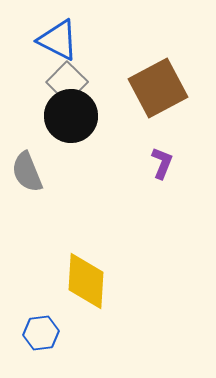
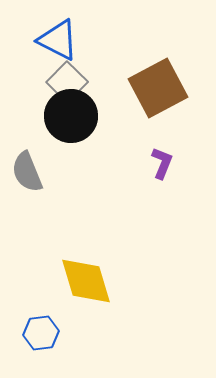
yellow diamond: rotated 20 degrees counterclockwise
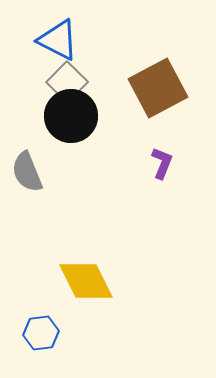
yellow diamond: rotated 10 degrees counterclockwise
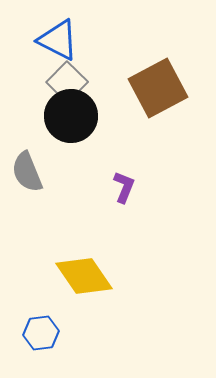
purple L-shape: moved 38 px left, 24 px down
yellow diamond: moved 2 px left, 5 px up; rotated 8 degrees counterclockwise
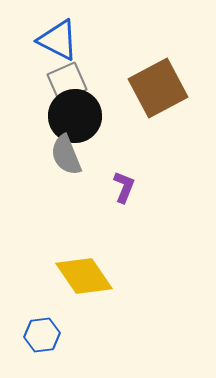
gray square: rotated 21 degrees clockwise
black circle: moved 4 px right
gray semicircle: moved 39 px right, 17 px up
blue hexagon: moved 1 px right, 2 px down
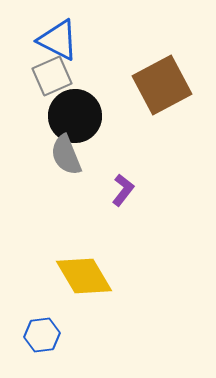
gray square: moved 15 px left, 6 px up
brown square: moved 4 px right, 3 px up
purple L-shape: moved 1 px left, 3 px down; rotated 16 degrees clockwise
yellow diamond: rotated 4 degrees clockwise
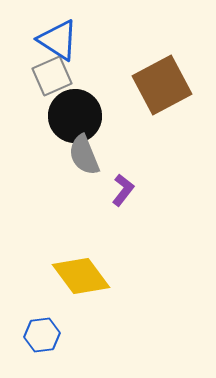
blue triangle: rotated 6 degrees clockwise
gray semicircle: moved 18 px right
yellow diamond: moved 3 px left; rotated 6 degrees counterclockwise
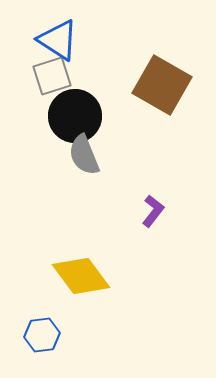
gray square: rotated 6 degrees clockwise
brown square: rotated 32 degrees counterclockwise
purple L-shape: moved 30 px right, 21 px down
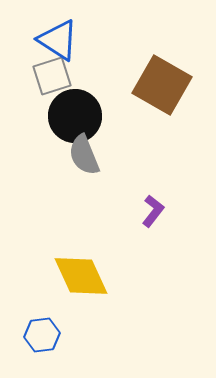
yellow diamond: rotated 12 degrees clockwise
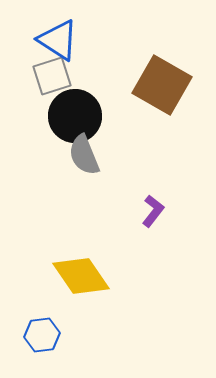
yellow diamond: rotated 10 degrees counterclockwise
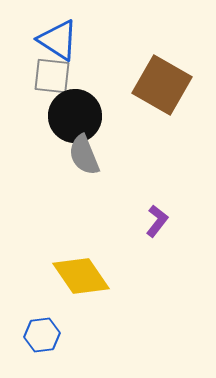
gray square: rotated 24 degrees clockwise
purple L-shape: moved 4 px right, 10 px down
